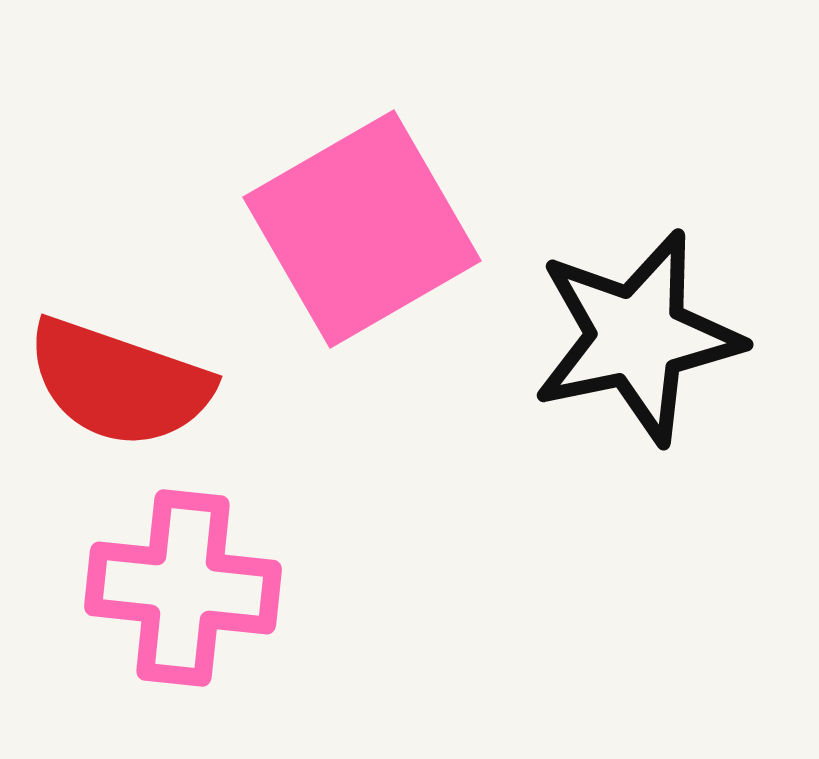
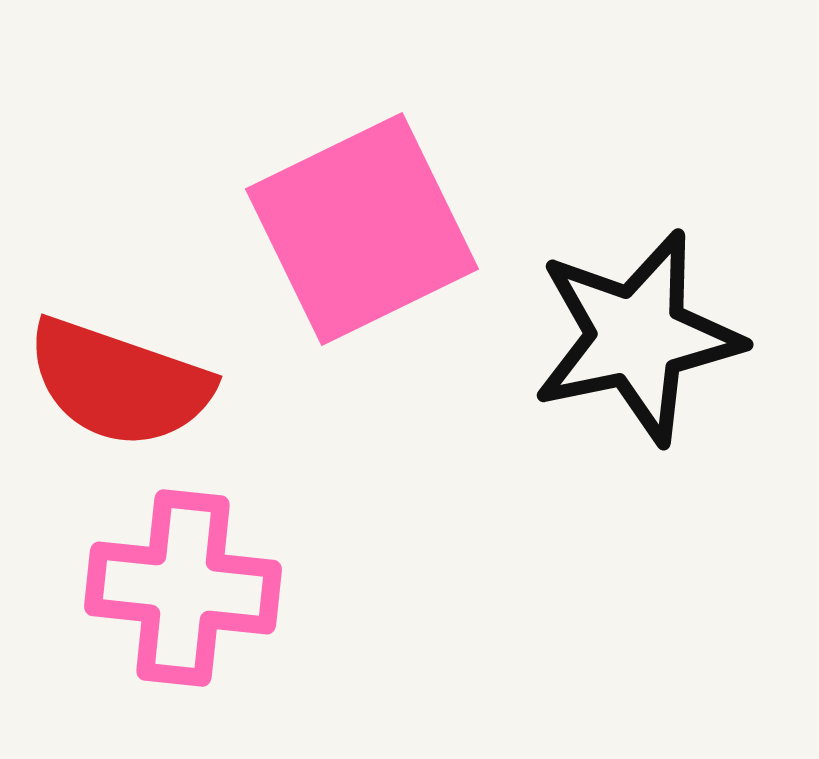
pink square: rotated 4 degrees clockwise
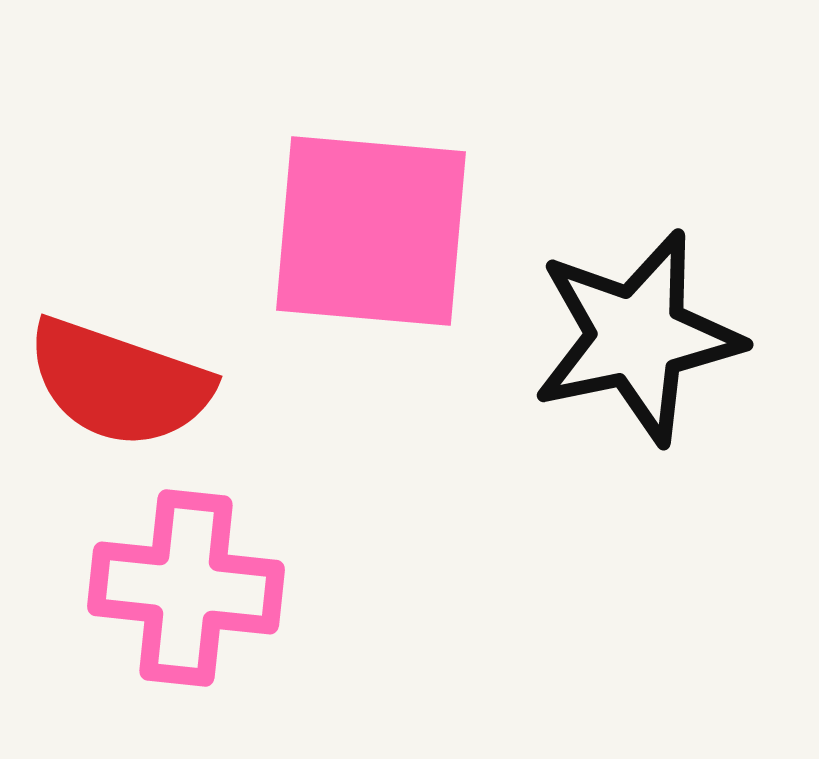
pink square: moved 9 px right, 2 px down; rotated 31 degrees clockwise
pink cross: moved 3 px right
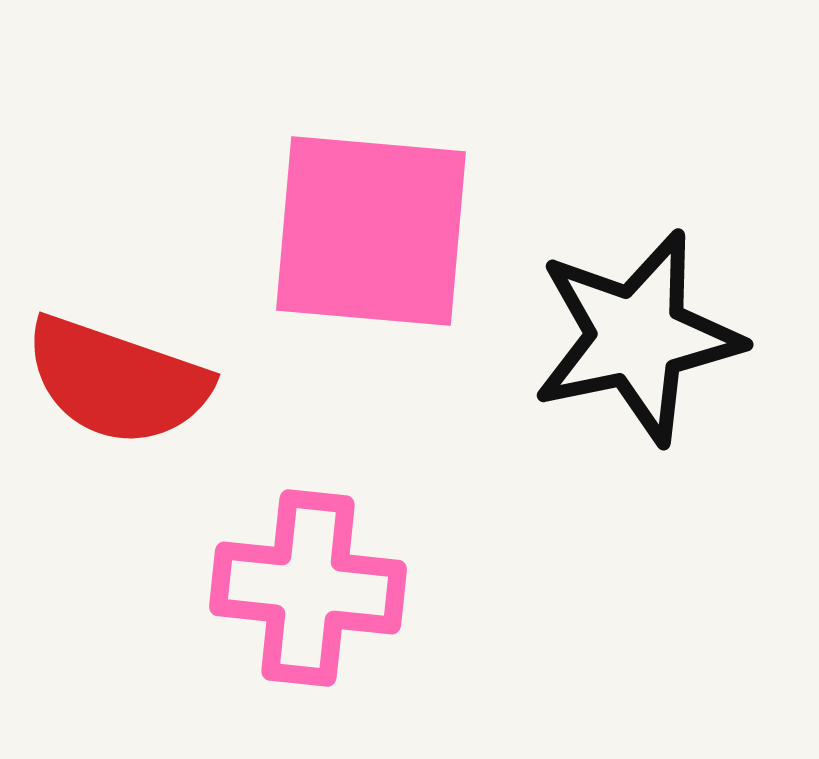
red semicircle: moved 2 px left, 2 px up
pink cross: moved 122 px right
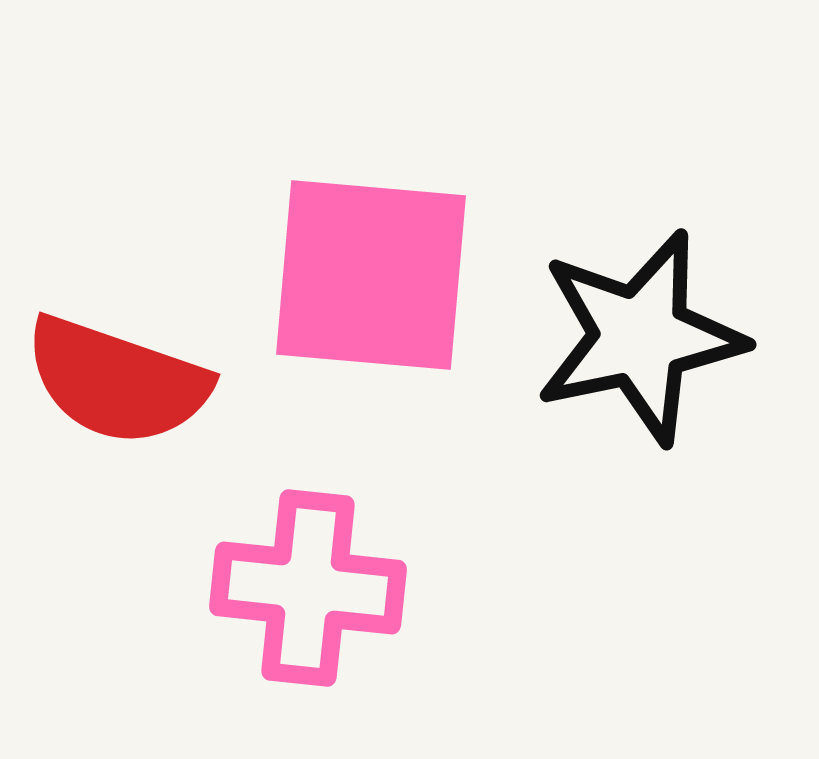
pink square: moved 44 px down
black star: moved 3 px right
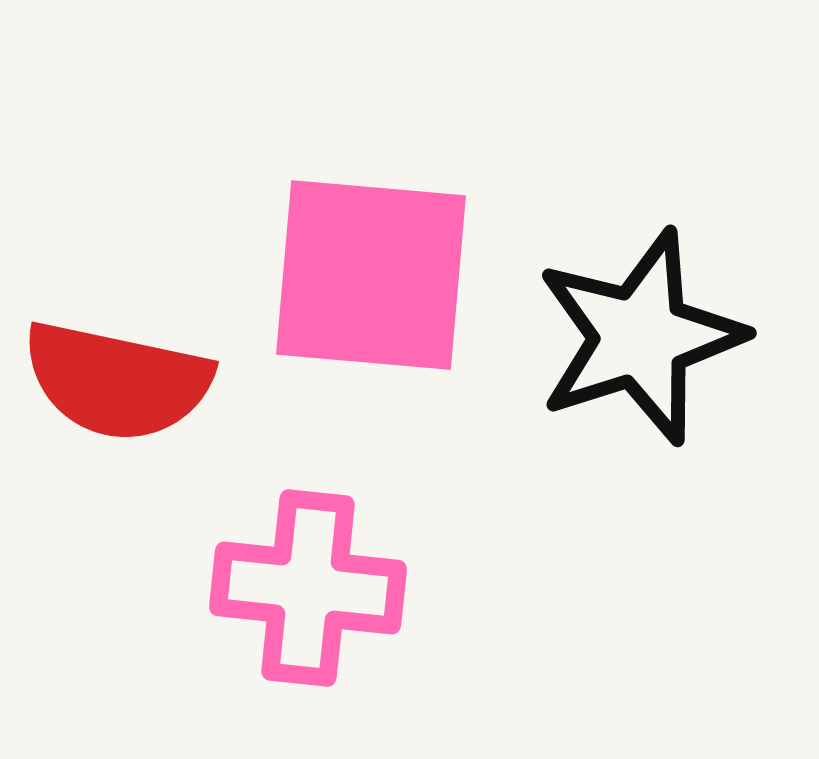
black star: rotated 6 degrees counterclockwise
red semicircle: rotated 7 degrees counterclockwise
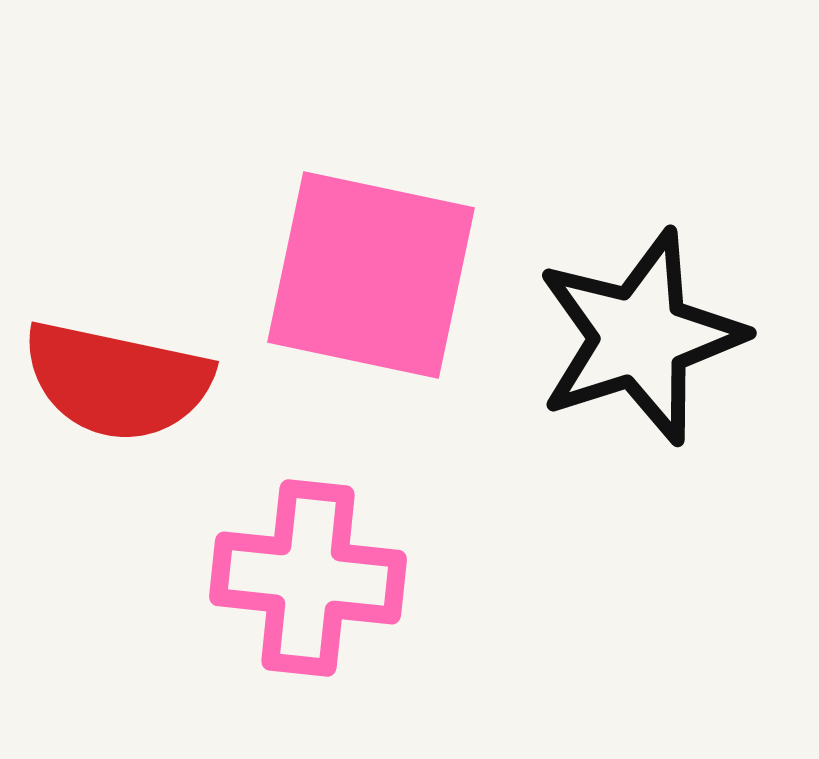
pink square: rotated 7 degrees clockwise
pink cross: moved 10 px up
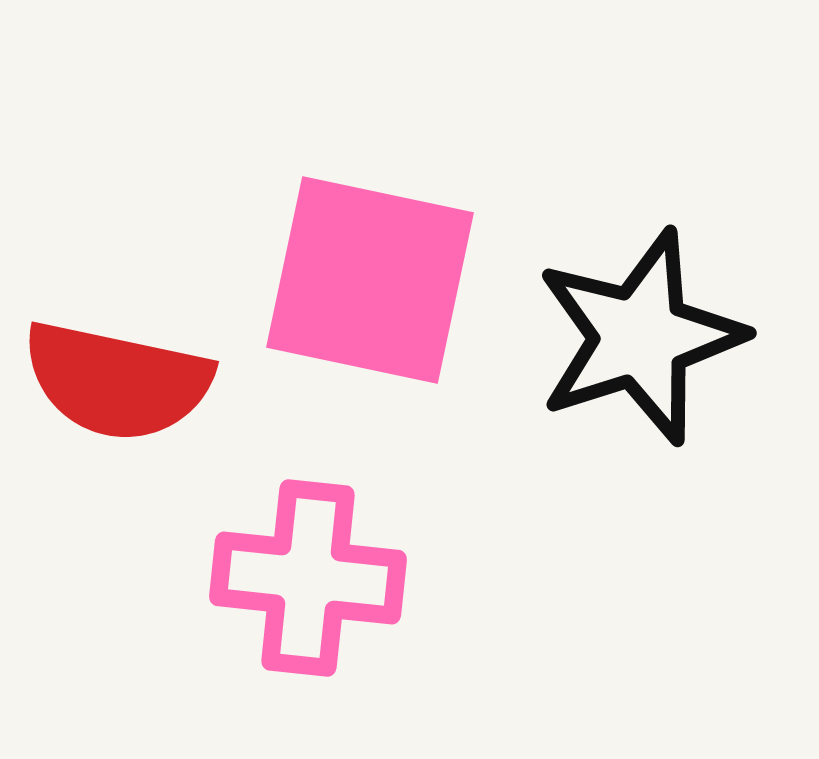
pink square: moved 1 px left, 5 px down
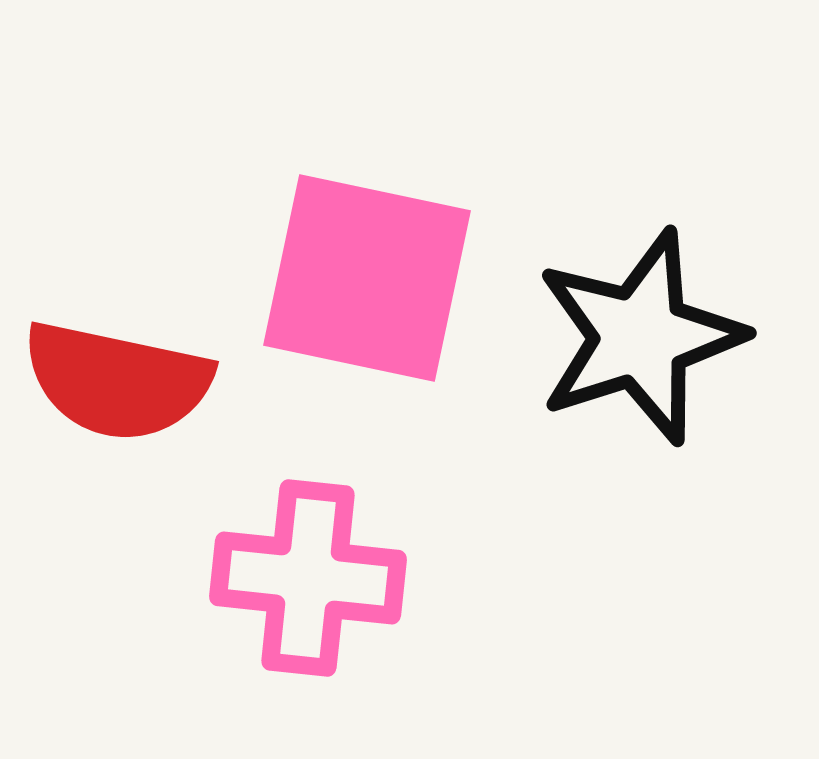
pink square: moved 3 px left, 2 px up
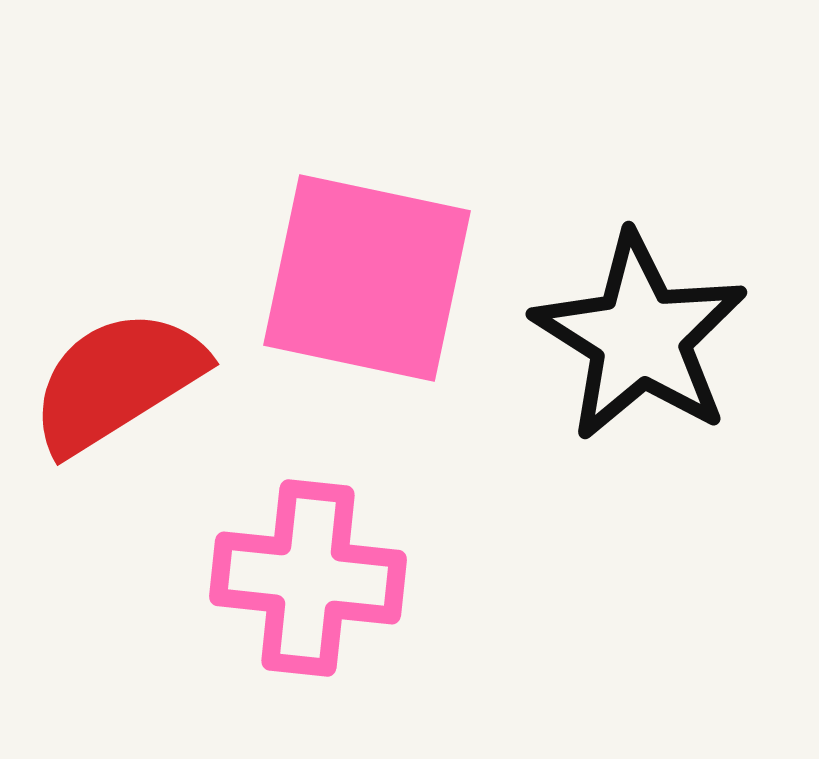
black star: rotated 22 degrees counterclockwise
red semicircle: rotated 136 degrees clockwise
